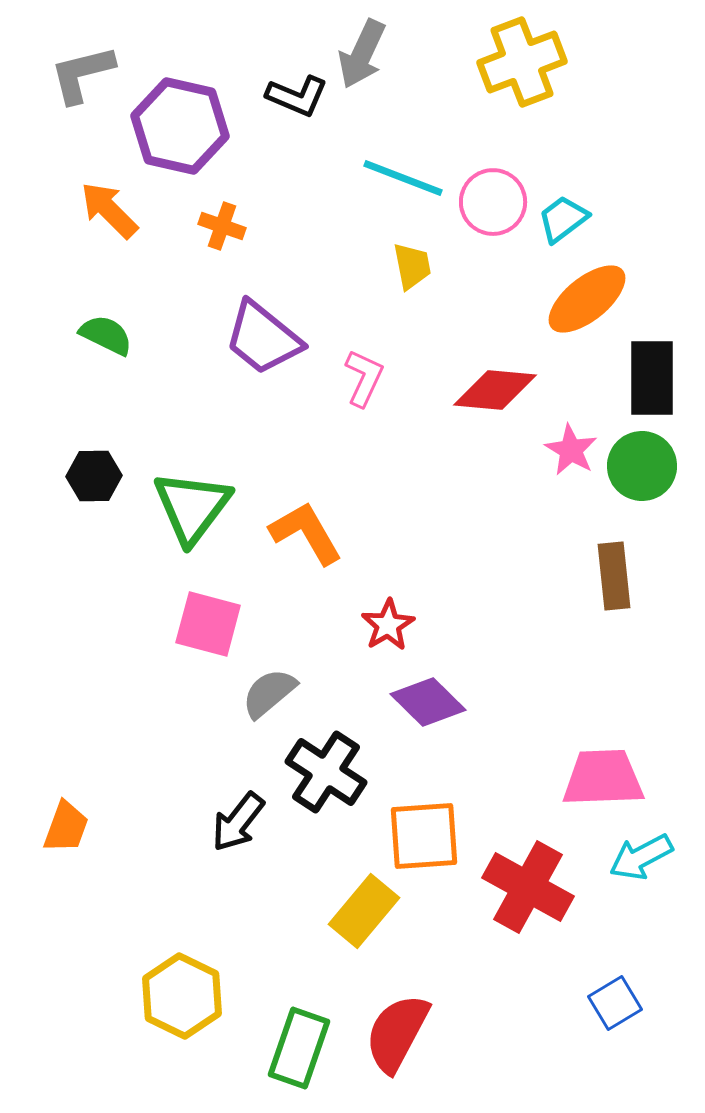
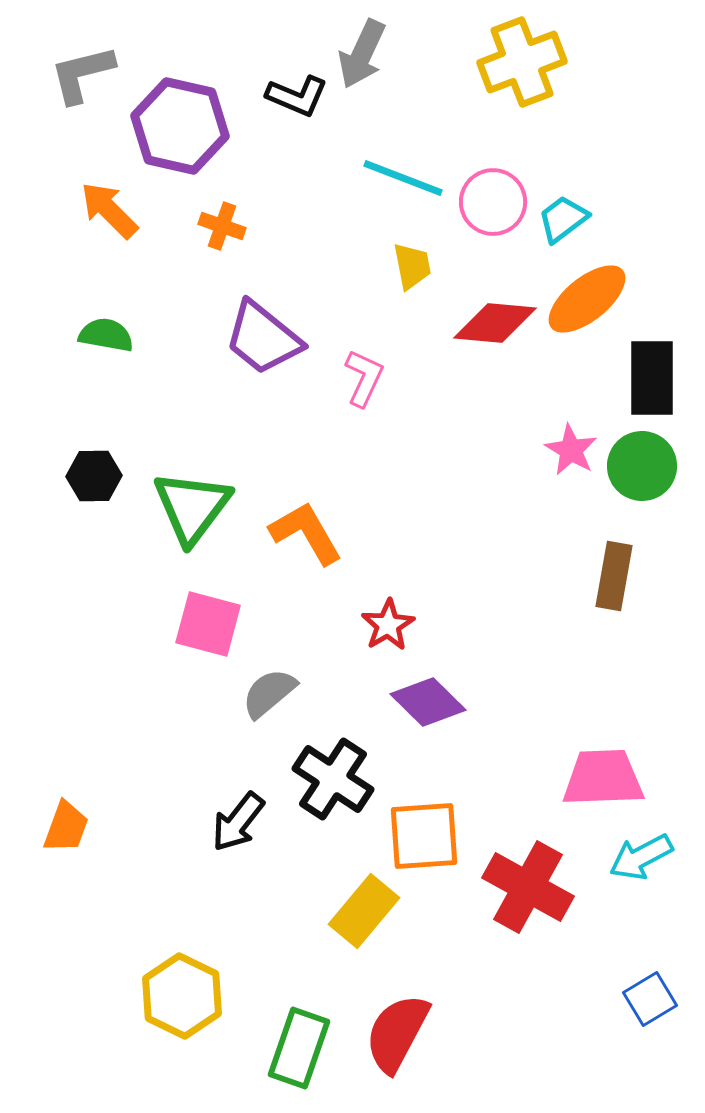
green semicircle: rotated 16 degrees counterclockwise
red diamond: moved 67 px up
brown rectangle: rotated 16 degrees clockwise
black cross: moved 7 px right, 7 px down
blue square: moved 35 px right, 4 px up
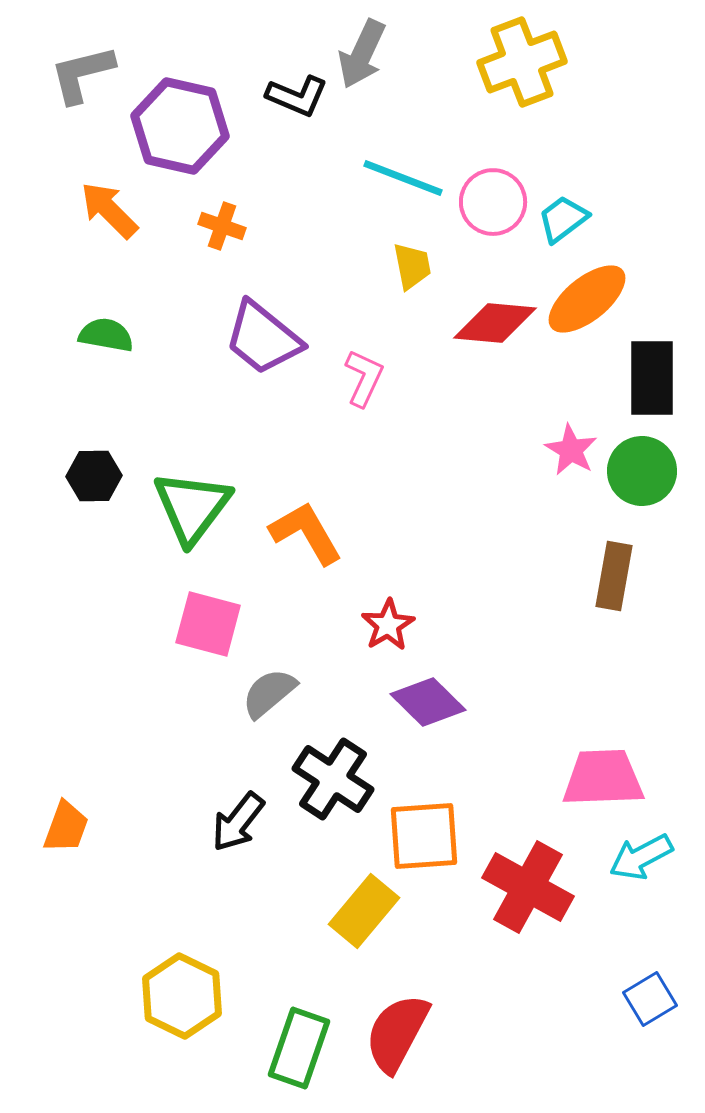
green circle: moved 5 px down
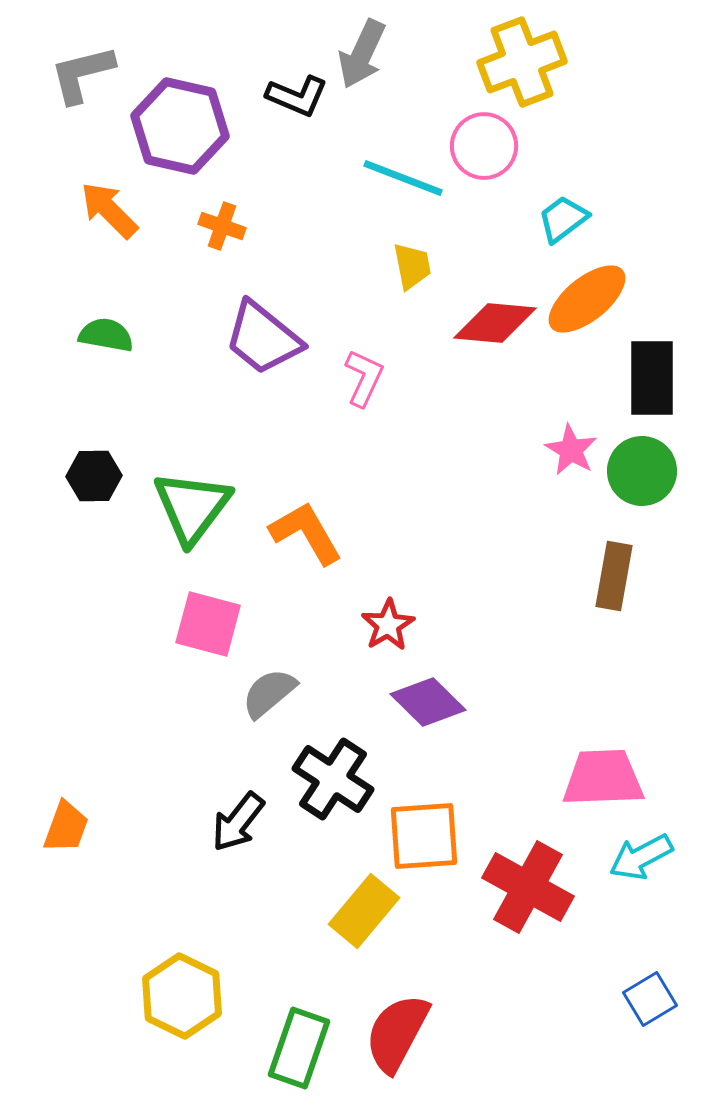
pink circle: moved 9 px left, 56 px up
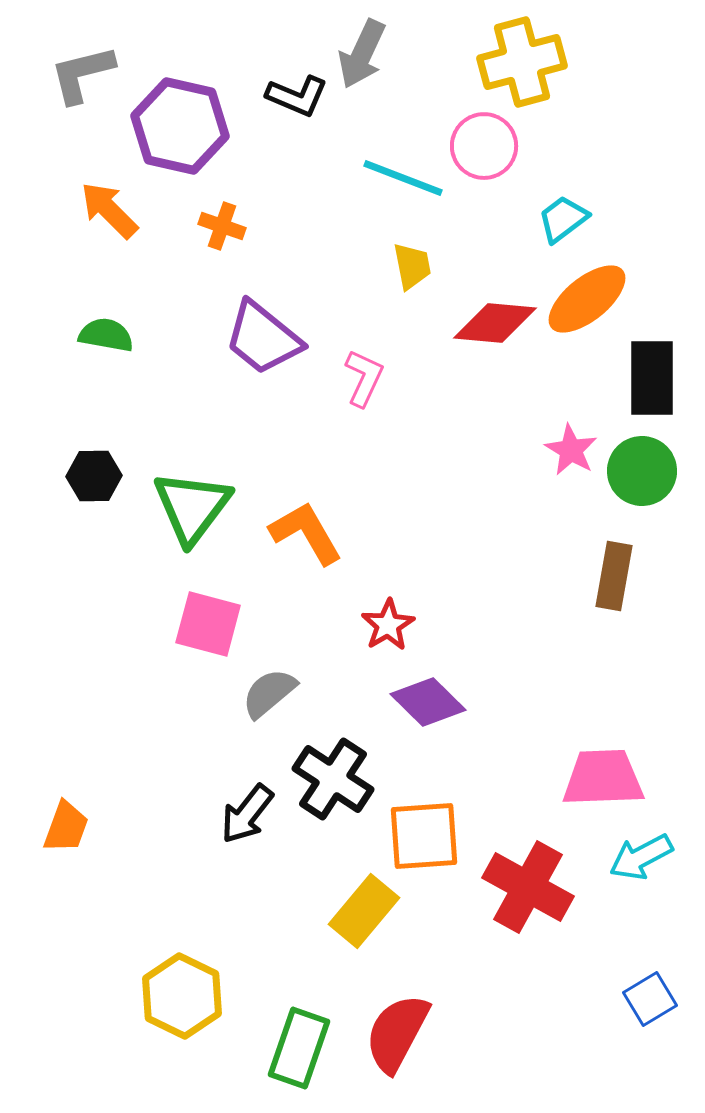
yellow cross: rotated 6 degrees clockwise
black arrow: moved 9 px right, 8 px up
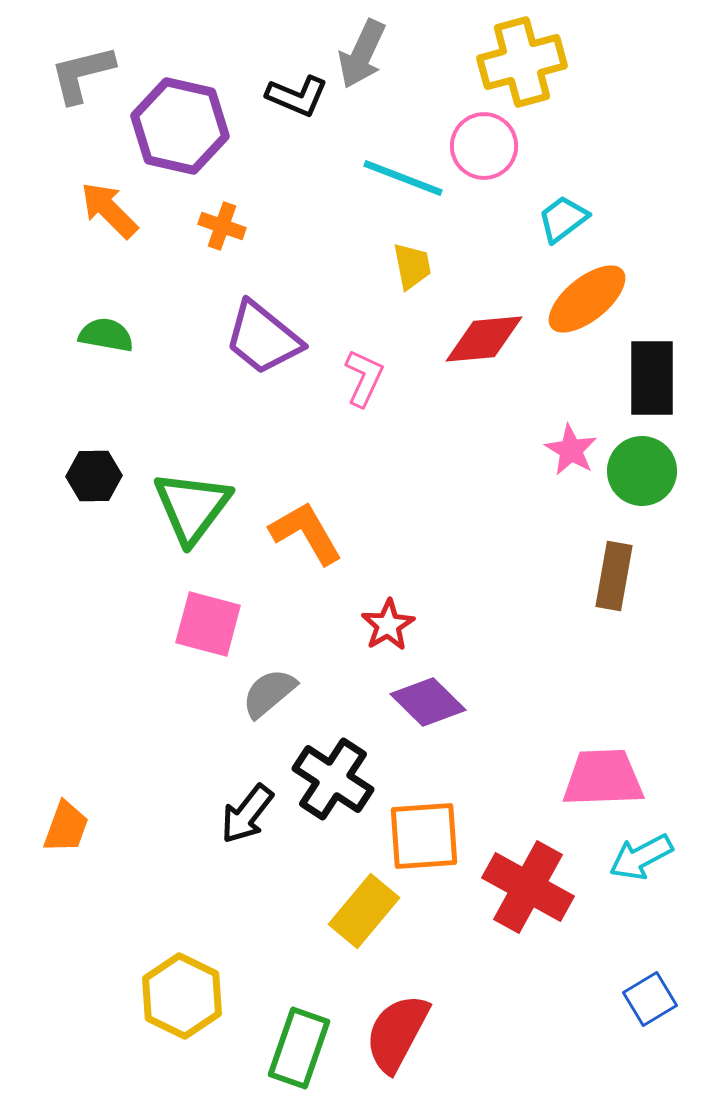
red diamond: moved 11 px left, 16 px down; rotated 10 degrees counterclockwise
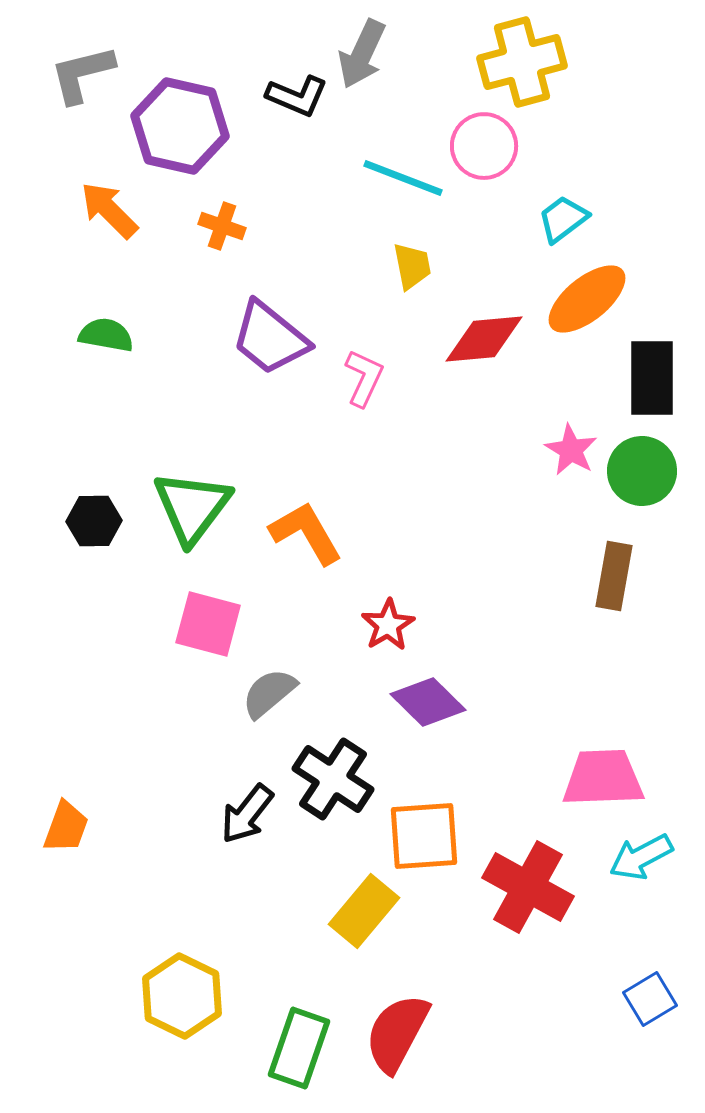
purple trapezoid: moved 7 px right
black hexagon: moved 45 px down
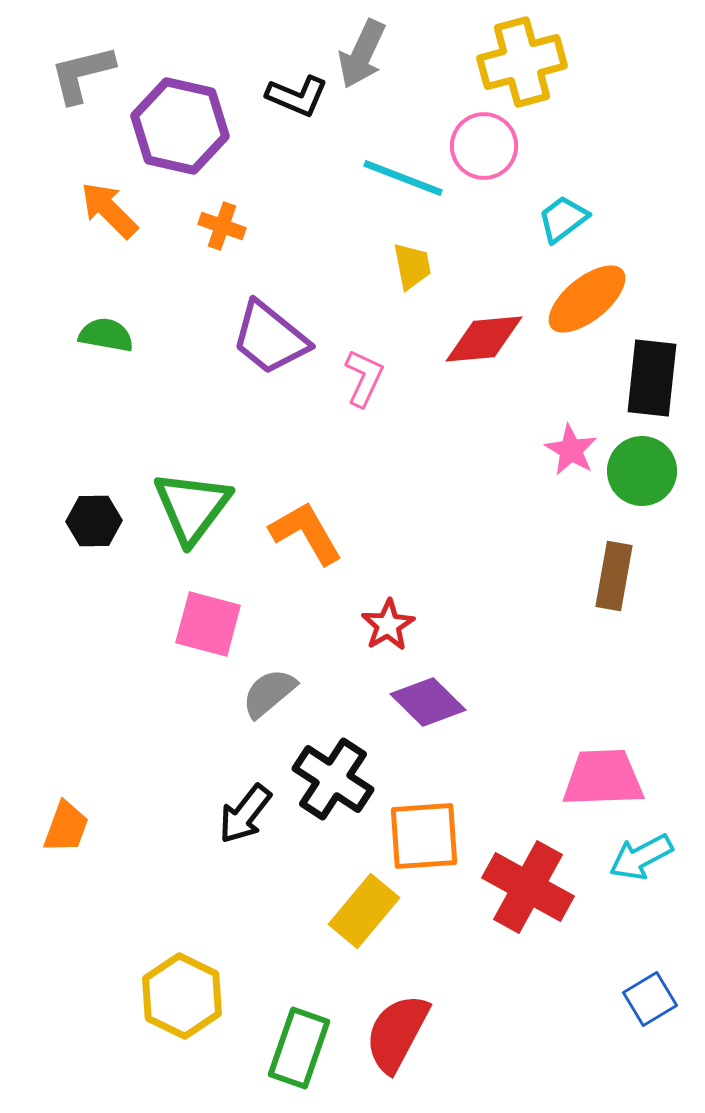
black rectangle: rotated 6 degrees clockwise
black arrow: moved 2 px left
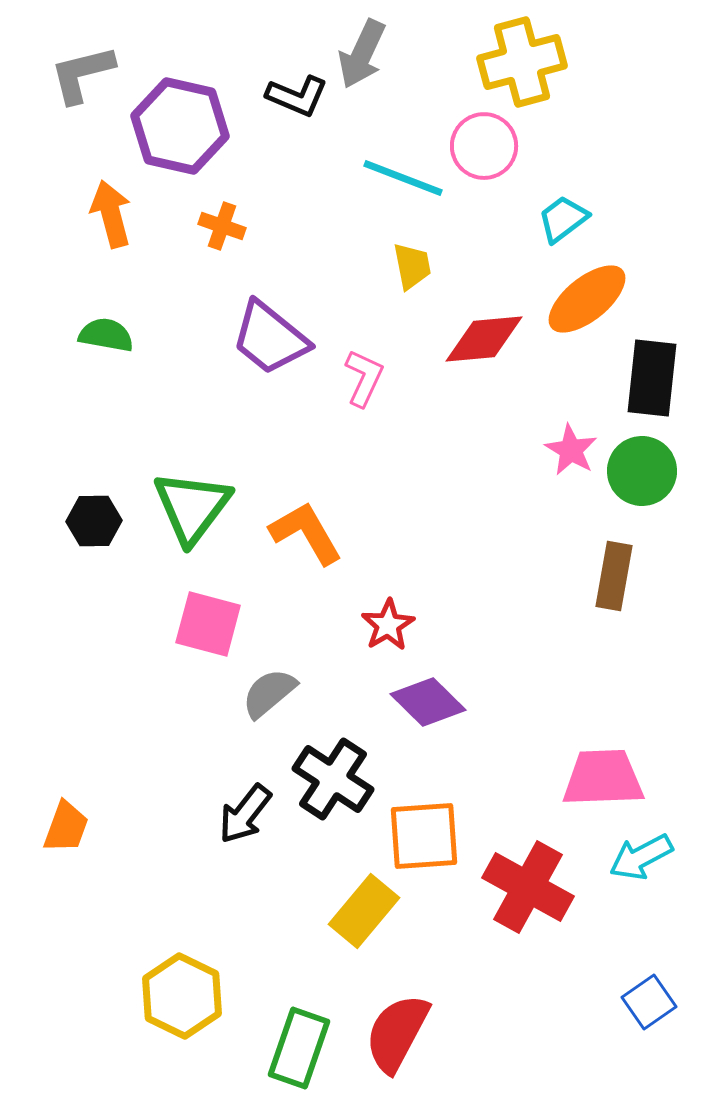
orange arrow: moved 2 px right, 4 px down; rotated 30 degrees clockwise
blue square: moved 1 px left, 3 px down; rotated 4 degrees counterclockwise
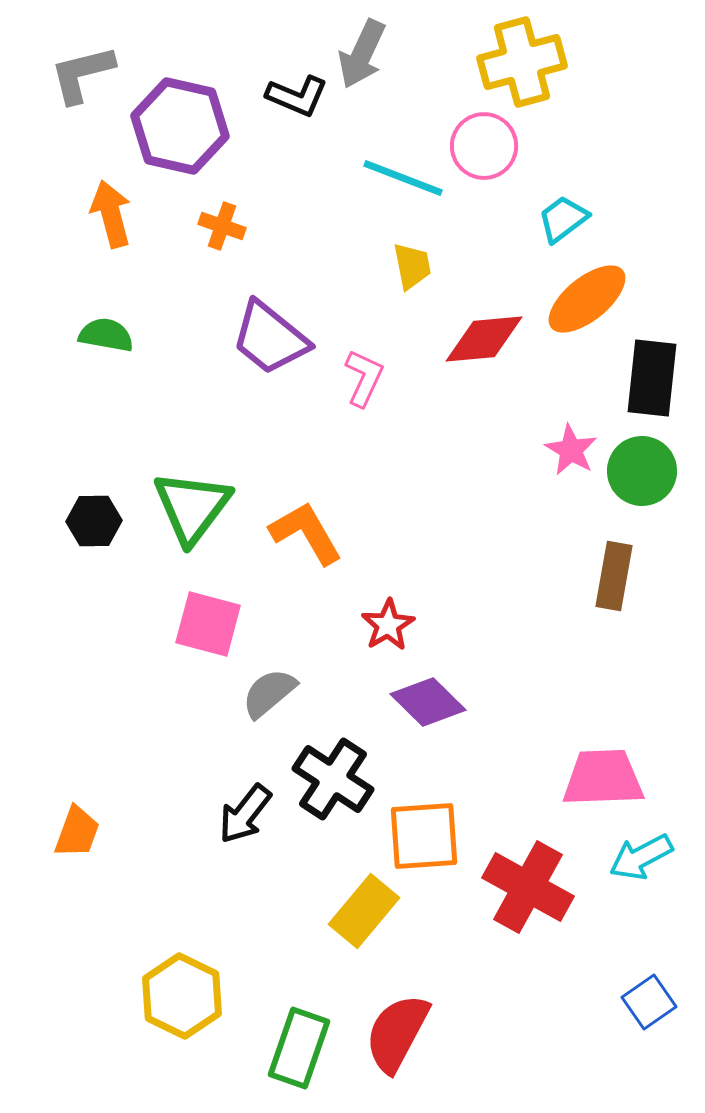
orange trapezoid: moved 11 px right, 5 px down
